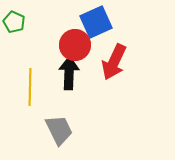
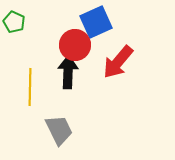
red arrow: moved 4 px right; rotated 15 degrees clockwise
black arrow: moved 1 px left, 1 px up
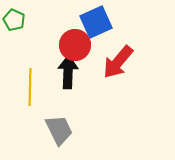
green pentagon: moved 2 px up
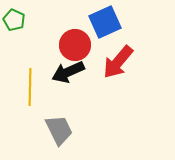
blue square: moved 9 px right
black arrow: rotated 116 degrees counterclockwise
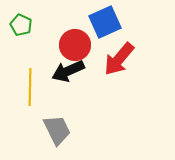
green pentagon: moved 7 px right, 5 px down
red arrow: moved 1 px right, 3 px up
black arrow: moved 1 px up
gray trapezoid: moved 2 px left
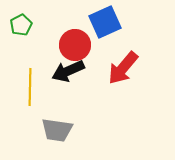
green pentagon: rotated 20 degrees clockwise
red arrow: moved 4 px right, 9 px down
gray trapezoid: rotated 124 degrees clockwise
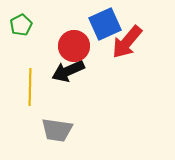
blue square: moved 2 px down
red circle: moved 1 px left, 1 px down
red arrow: moved 4 px right, 26 px up
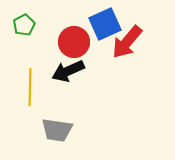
green pentagon: moved 3 px right
red circle: moved 4 px up
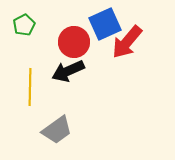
gray trapezoid: rotated 44 degrees counterclockwise
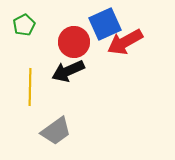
red arrow: moved 2 px left; rotated 21 degrees clockwise
gray trapezoid: moved 1 px left, 1 px down
